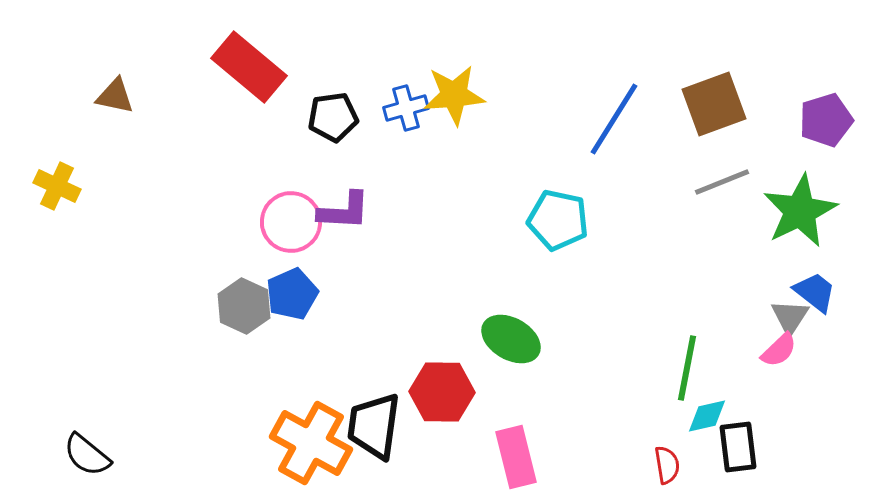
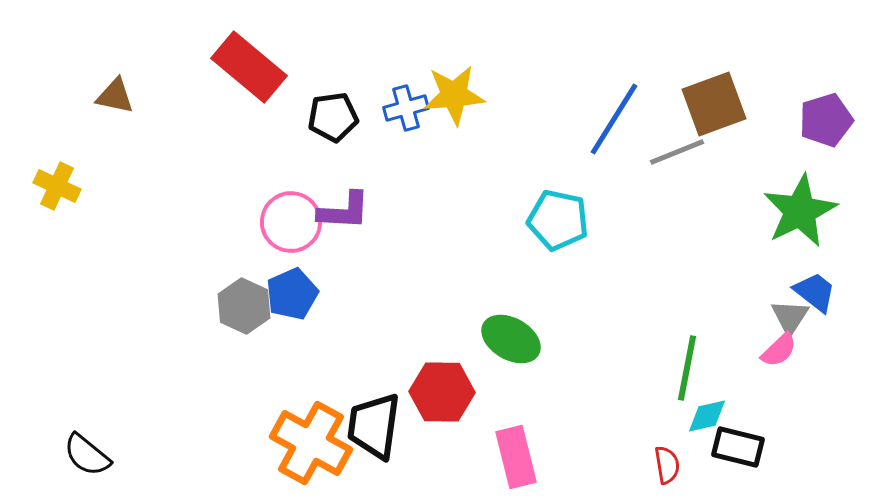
gray line: moved 45 px left, 30 px up
black rectangle: rotated 69 degrees counterclockwise
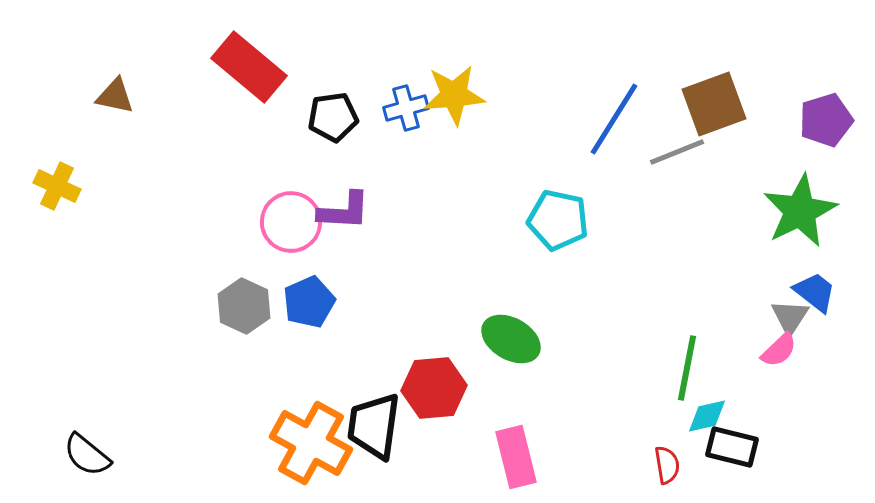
blue pentagon: moved 17 px right, 8 px down
red hexagon: moved 8 px left, 4 px up; rotated 6 degrees counterclockwise
black rectangle: moved 6 px left
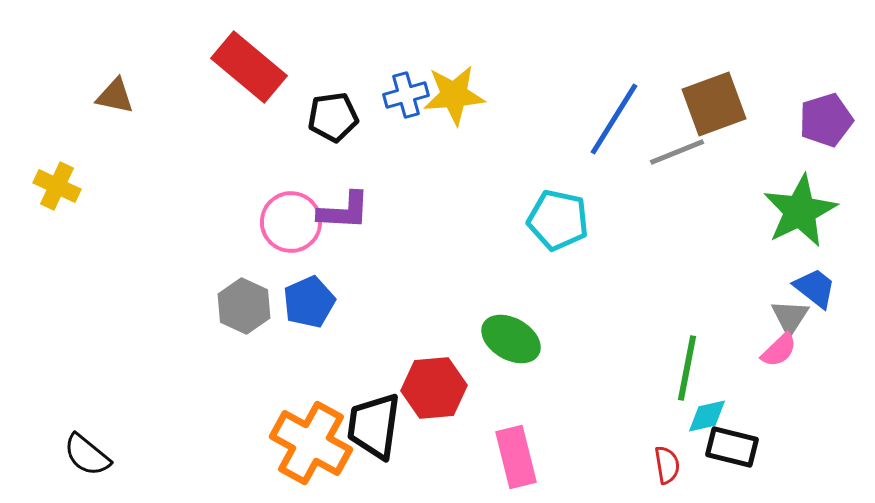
blue cross: moved 13 px up
blue trapezoid: moved 4 px up
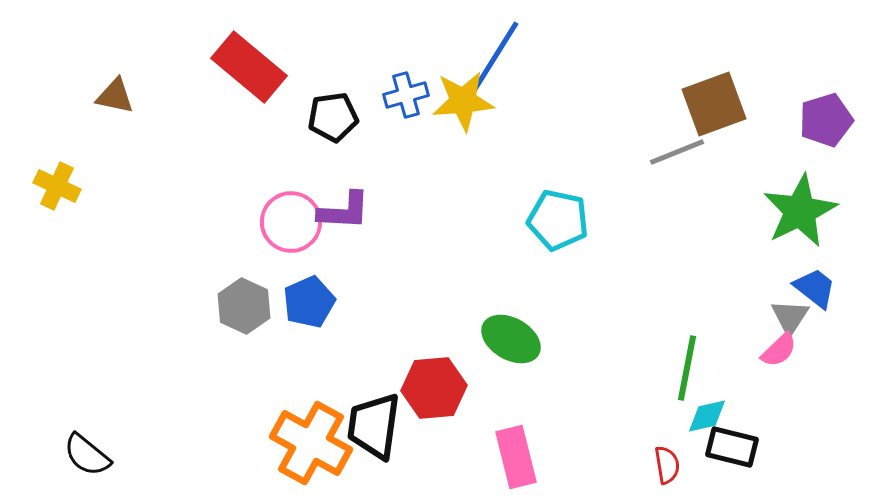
yellow star: moved 9 px right, 6 px down
blue line: moved 119 px left, 62 px up
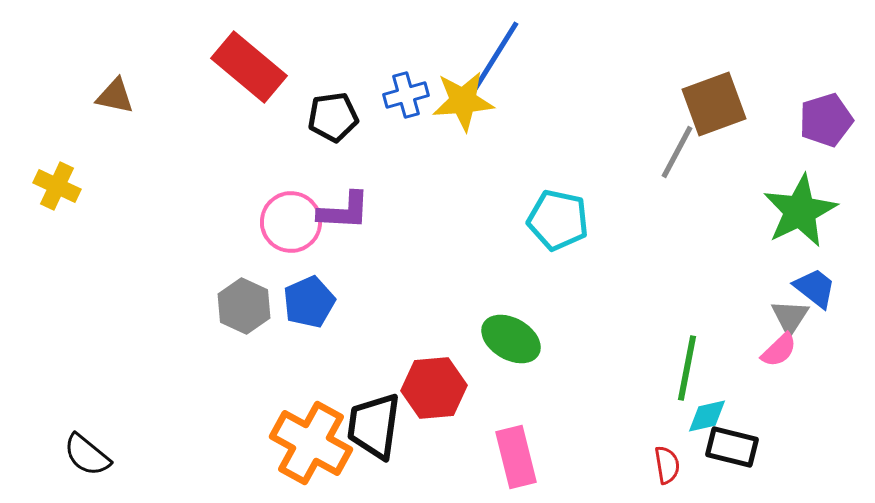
gray line: rotated 40 degrees counterclockwise
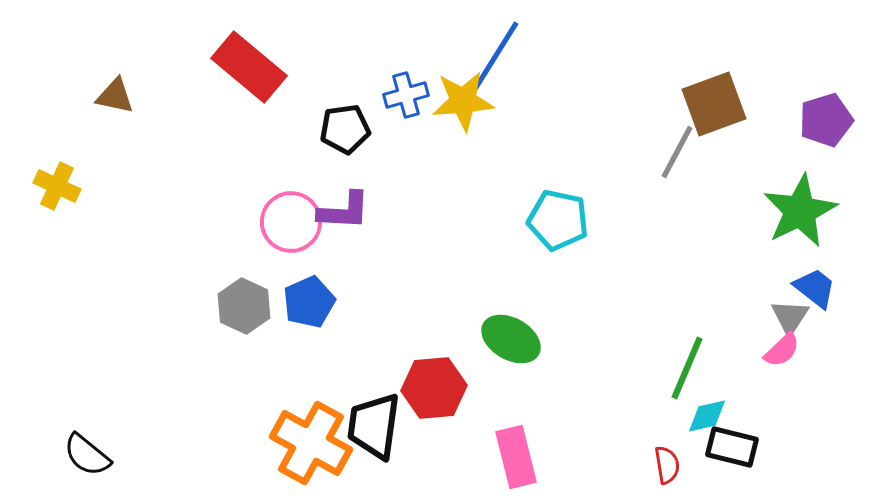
black pentagon: moved 12 px right, 12 px down
pink semicircle: moved 3 px right
green line: rotated 12 degrees clockwise
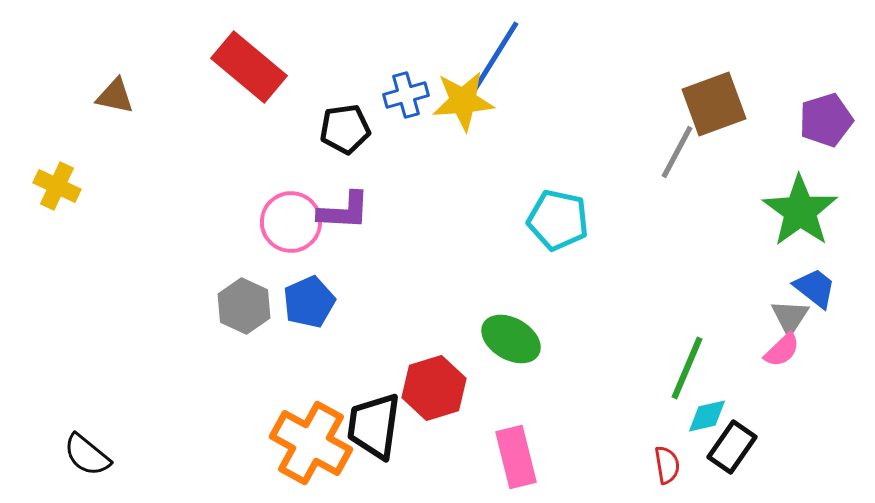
green star: rotated 10 degrees counterclockwise
red hexagon: rotated 12 degrees counterclockwise
black rectangle: rotated 69 degrees counterclockwise
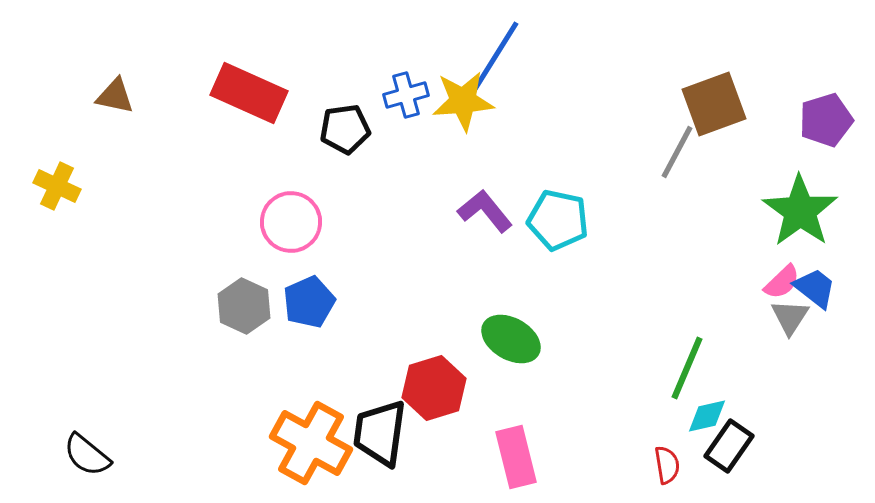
red rectangle: moved 26 px down; rotated 16 degrees counterclockwise
purple L-shape: moved 141 px right; rotated 132 degrees counterclockwise
pink semicircle: moved 68 px up
black trapezoid: moved 6 px right, 7 px down
black rectangle: moved 3 px left, 1 px up
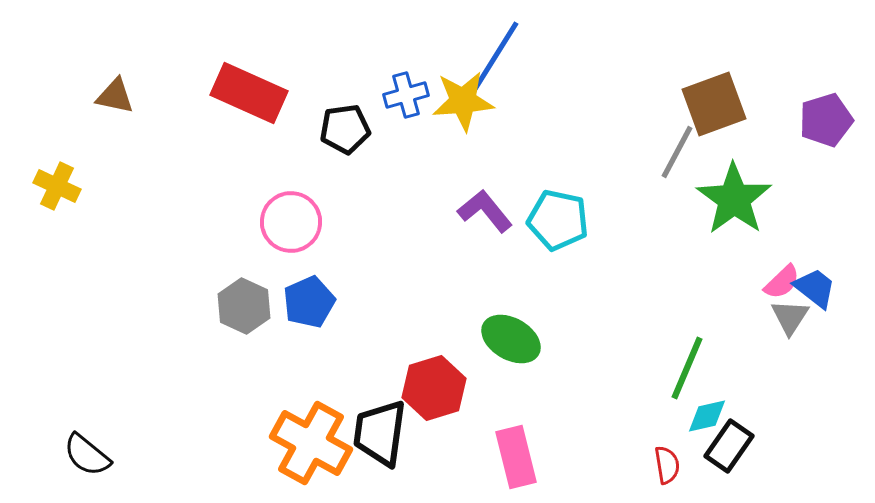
green star: moved 66 px left, 12 px up
